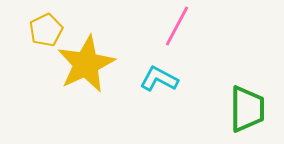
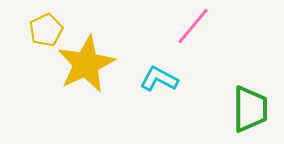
pink line: moved 16 px right; rotated 12 degrees clockwise
green trapezoid: moved 3 px right
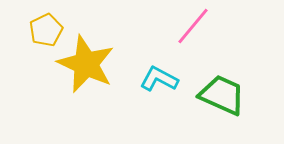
yellow star: rotated 22 degrees counterclockwise
green trapezoid: moved 28 px left, 14 px up; rotated 66 degrees counterclockwise
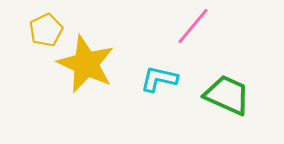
cyan L-shape: rotated 15 degrees counterclockwise
green trapezoid: moved 5 px right
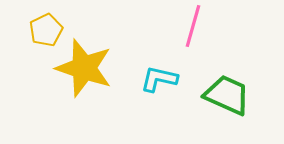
pink line: rotated 24 degrees counterclockwise
yellow star: moved 2 px left, 4 px down; rotated 6 degrees counterclockwise
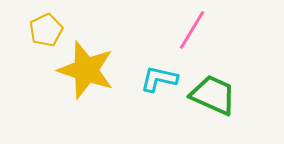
pink line: moved 1 px left, 4 px down; rotated 15 degrees clockwise
yellow star: moved 2 px right, 2 px down
green trapezoid: moved 14 px left
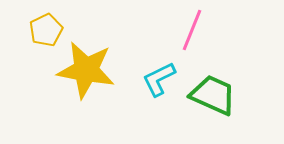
pink line: rotated 9 degrees counterclockwise
yellow star: rotated 8 degrees counterclockwise
cyan L-shape: rotated 39 degrees counterclockwise
